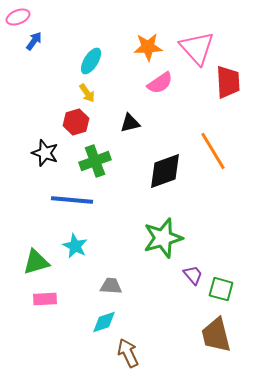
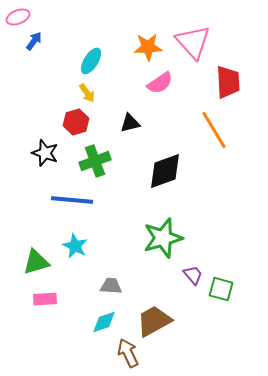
pink triangle: moved 4 px left, 6 px up
orange line: moved 1 px right, 21 px up
brown trapezoid: moved 62 px left, 14 px up; rotated 75 degrees clockwise
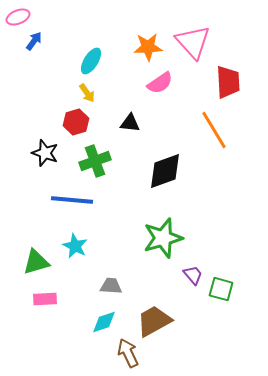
black triangle: rotated 20 degrees clockwise
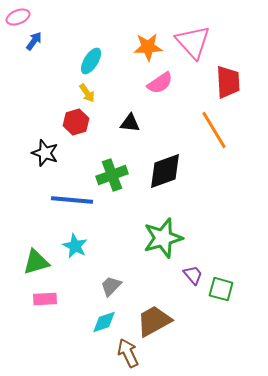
green cross: moved 17 px right, 14 px down
gray trapezoid: rotated 50 degrees counterclockwise
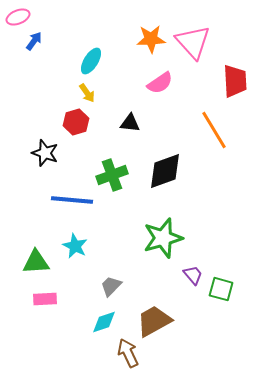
orange star: moved 3 px right, 8 px up
red trapezoid: moved 7 px right, 1 px up
green triangle: rotated 12 degrees clockwise
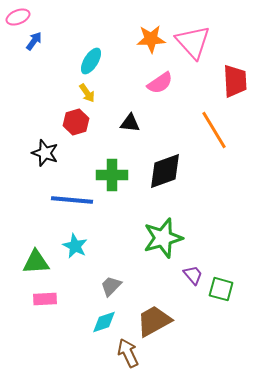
green cross: rotated 20 degrees clockwise
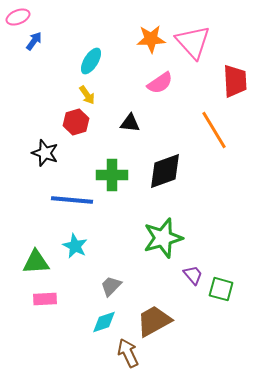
yellow arrow: moved 2 px down
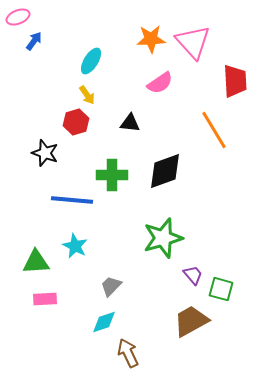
brown trapezoid: moved 37 px right
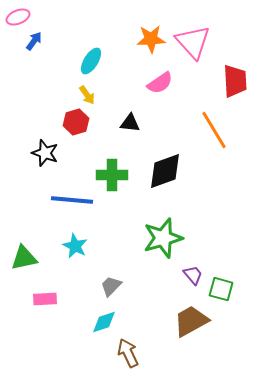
green triangle: moved 12 px left, 4 px up; rotated 8 degrees counterclockwise
